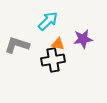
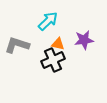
purple star: moved 1 px right, 1 px down
black cross: rotated 15 degrees counterclockwise
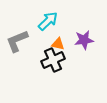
gray L-shape: moved 4 px up; rotated 40 degrees counterclockwise
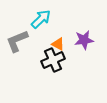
cyan arrow: moved 7 px left, 2 px up
orange triangle: rotated 16 degrees clockwise
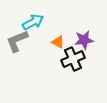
cyan arrow: moved 8 px left, 3 px down; rotated 15 degrees clockwise
orange triangle: moved 2 px up
black cross: moved 20 px right, 1 px up
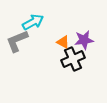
orange triangle: moved 5 px right
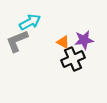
cyan arrow: moved 3 px left
